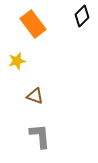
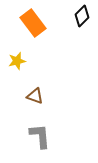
orange rectangle: moved 1 px up
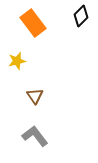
black diamond: moved 1 px left
brown triangle: rotated 36 degrees clockwise
gray L-shape: moved 5 px left; rotated 32 degrees counterclockwise
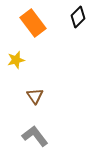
black diamond: moved 3 px left, 1 px down
yellow star: moved 1 px left, 1 px up
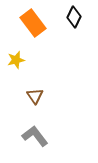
black diamond: moved 4 px left; rotated 20 degrees counterclockwise
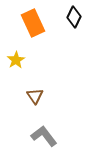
orange rectangle: rotated 12 degrees clockwise
yellow star: rotated 18 degrees counterclockwise
gray L-shape: moved 9 px right
